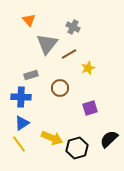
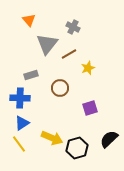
blue cross: moved 1 px left, 1 px down
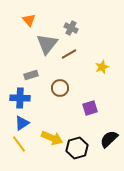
gray cross: moved 2 px left, 1 px down
yellow star: moved 14 px right, 1 px up
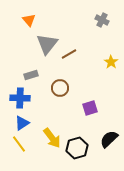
gray cross: moved 31 px right, 8 px up
yellow star: moved 9 px right, 5 px up; rotated 16 degrees counterclockwise
yellow arrow: rotated 30 degrees clockwise
